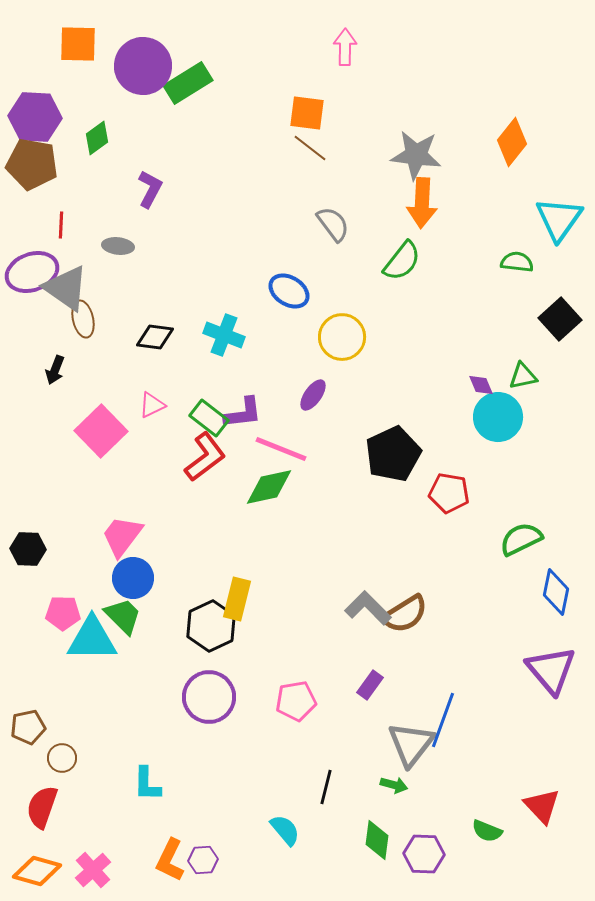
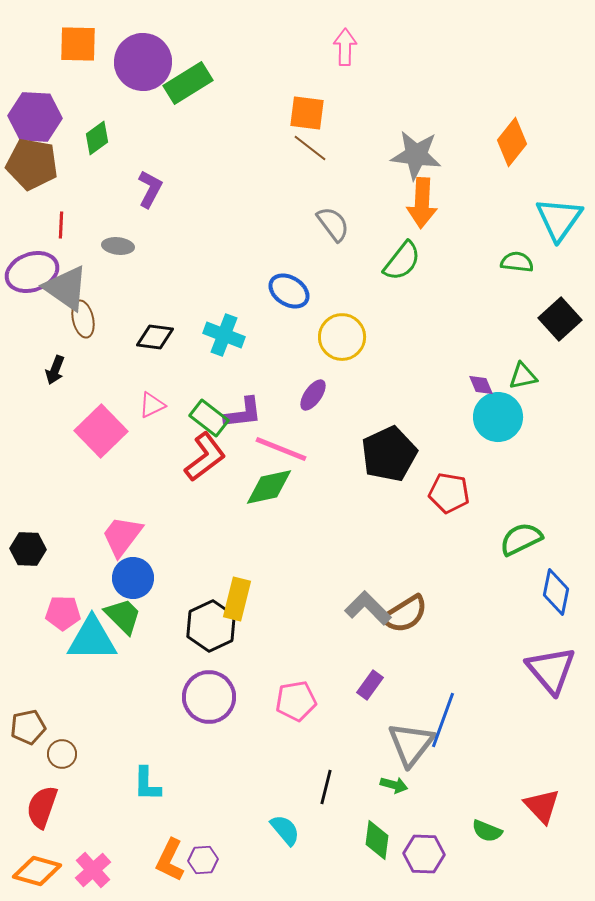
purple circle at (143, 66): moved 4 px up
black pentagon at (393, 454): moved 4 px left
brown circle at (62, 758): moved 4 px up
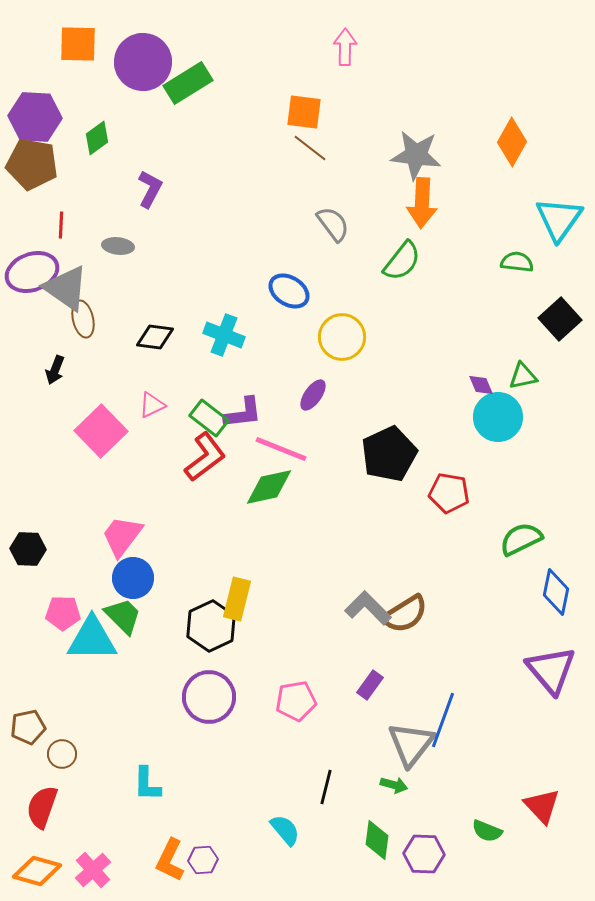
orange square at (307, 113): moved 3 px left, 1 px up
orange diamond at (512, 142): rotated 9 degrees counterclockwise
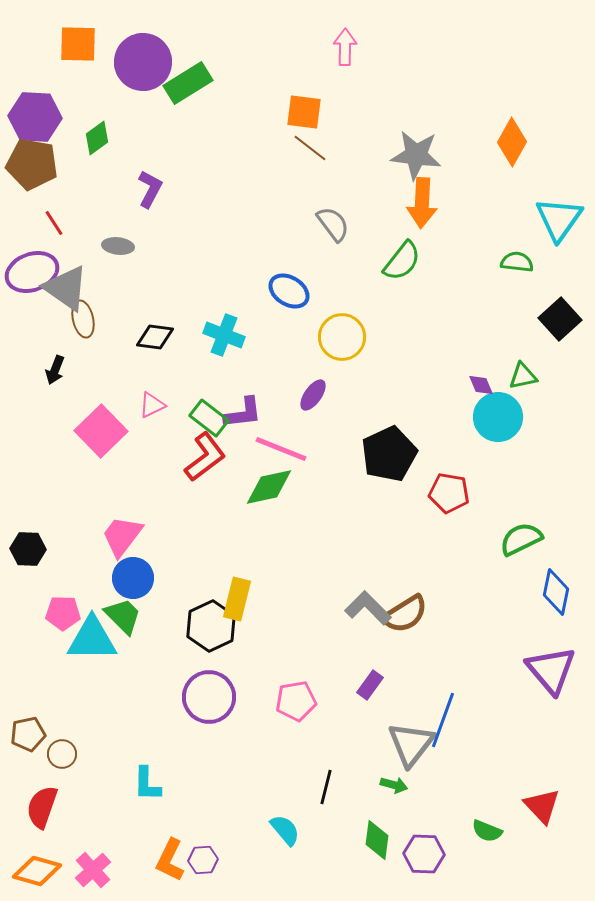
red line at (61, 225): moved 7 px left, 2 px up; rotated 36 degrees counterclockwise
brown pentagon at (28, 727): moved 7 px down
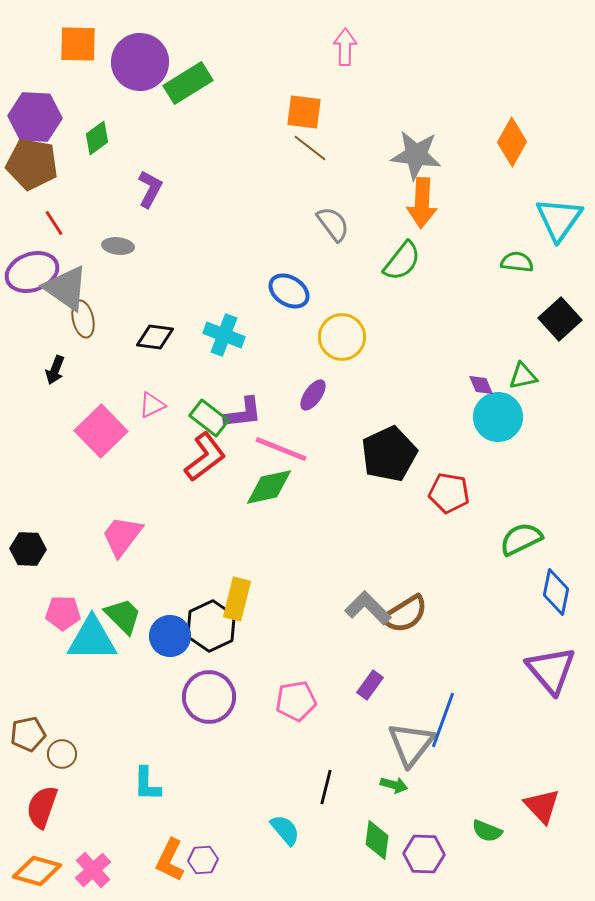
purple circle at (143, 62): moved 3 px left
blue circle at (133, 578): moved 37 px right, 58 px down
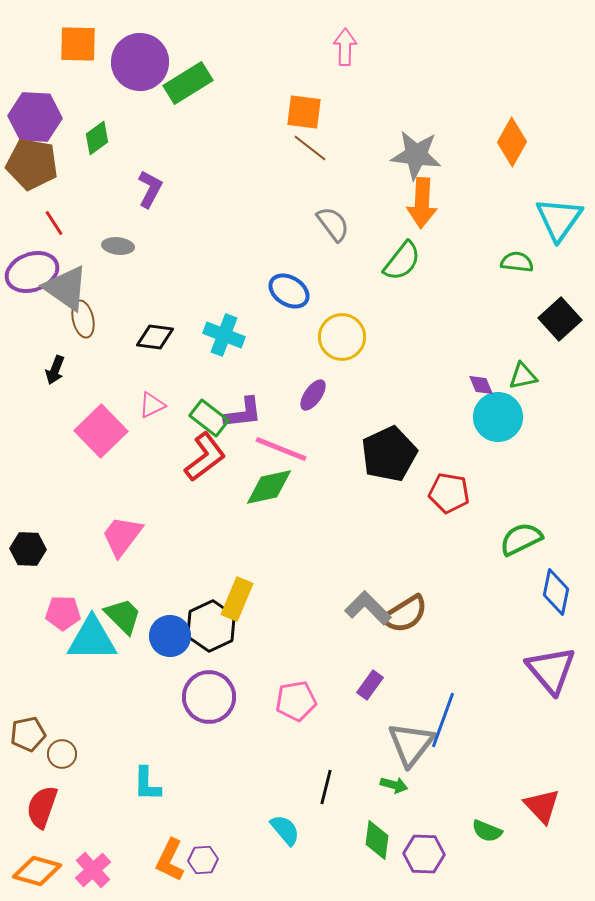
yellow rectangle at (237, 599): rotated 9 degrees clockwise
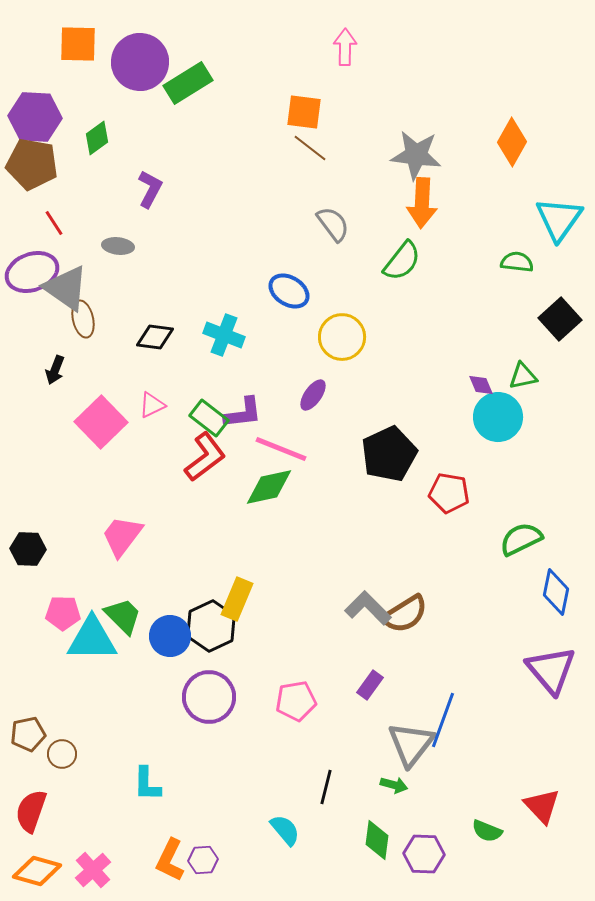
pink square at (101, 431): moved 9 px up
red semicircle at (42, 807): moved 11 px left, 4 px down
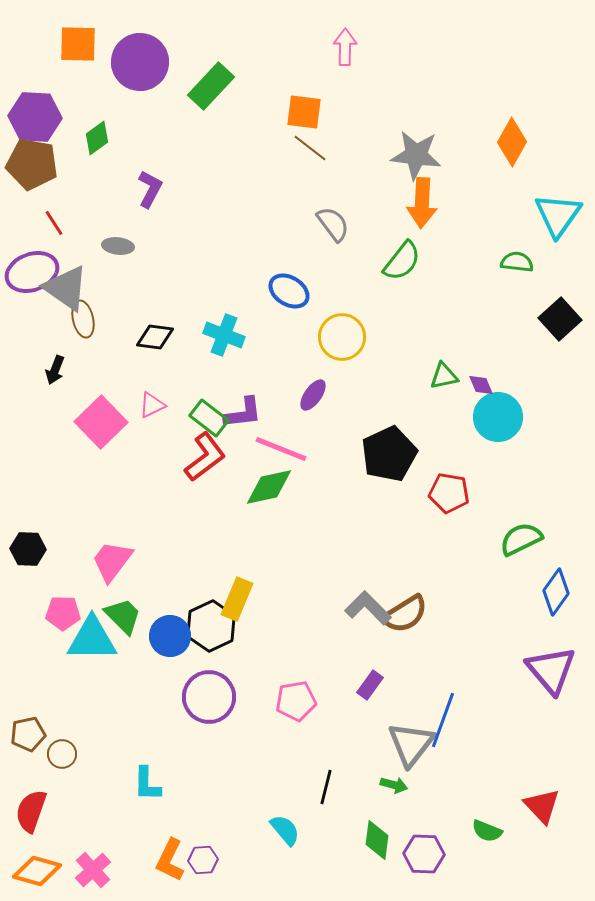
green rectangle at (188, 83): moved 23 px right, 3 px down; rotated 15 degrees counterclockwise
cyan triangle at (559, 219): moved 1 px left, 4 px up
green triangle at (523, 376): moved 79 px left
pink trapezoid at (122, 536): moved 10 px left, 25 px down
blue diamond at (556, 592): rotated 24 degrees clockwise
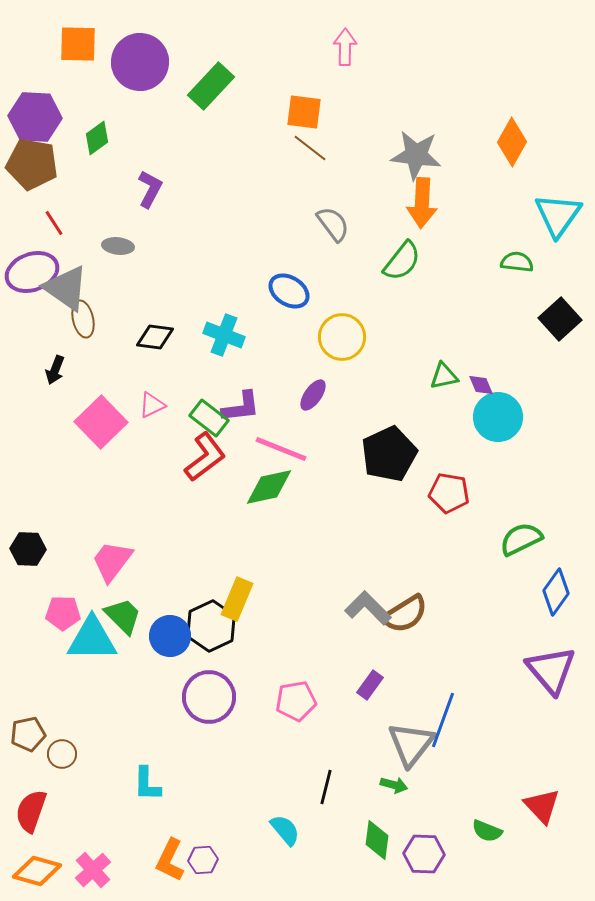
purple L-shape at (243, 413): moved 2 px left, 6 px up
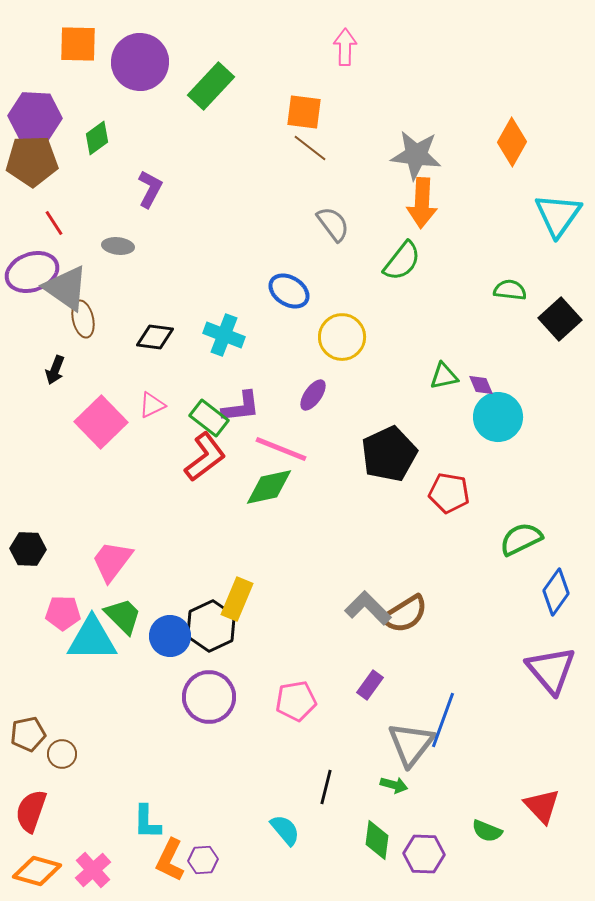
brown pentagon at (32, 164): moved 3 px up; rotated 12 degrees counterclockwise
green semicircle at (517, 262): moved 7 px left, 28 px down
cyan L-shape at (147, 784): moved 38 px down
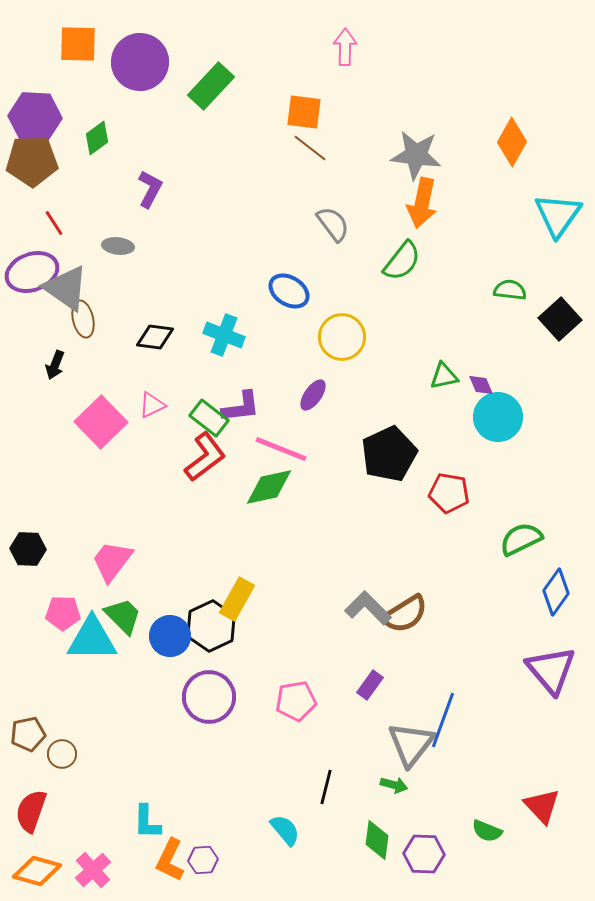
orange arrow at (422, 203): rotated 9 degrees clockwise
black arrow at (55, 370): moved 5 px up
yellow rectangle at (237, 599): rotated 6 degrees clockwise
